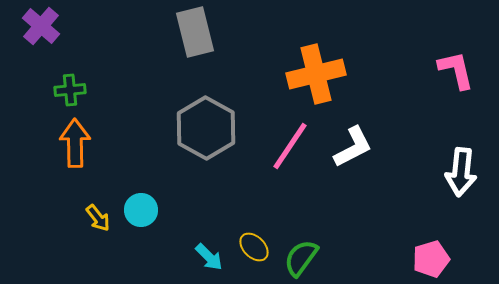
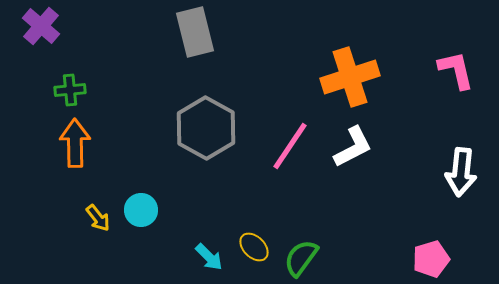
orange cross: moved 34 px right, 3 px down; rotated 4 degrees counterclockwise
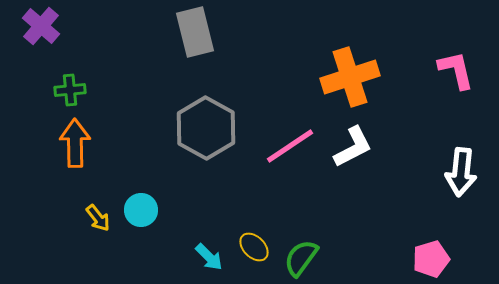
pink line: rotated 22 degrees clockwise
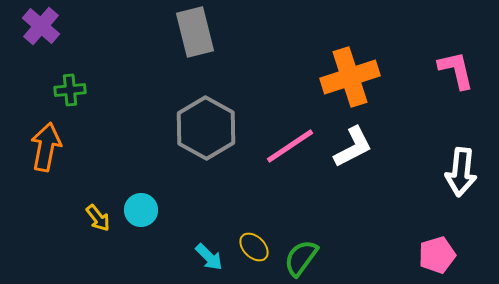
orange arrow: moved 29 px left, 4 px down; rotated 12 degrees clockwise
pink pentagon: moved 6 px right, 4 px up
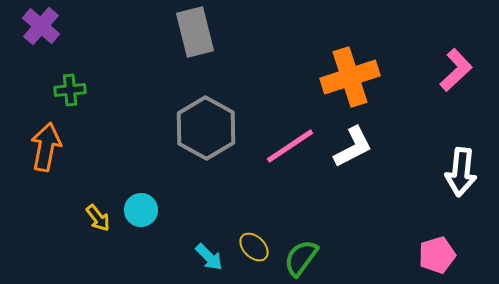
pink L-shape: rotated 60 degrees clockwise
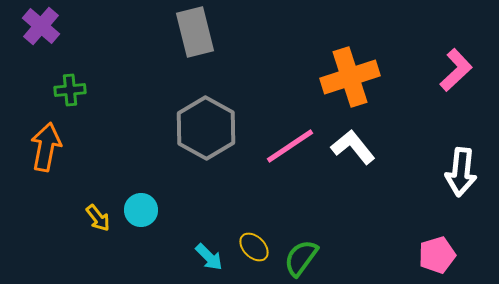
white L-shape: rotated 102 degrees counterclockwise
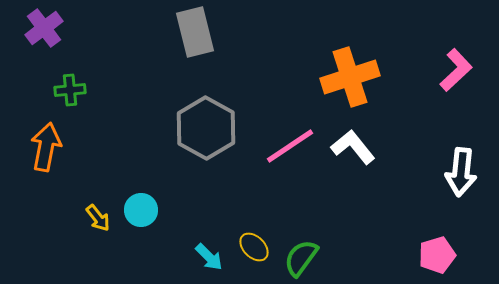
purple cross: moved 3 px right, 2 px down; rotated 12 degrees clockwise
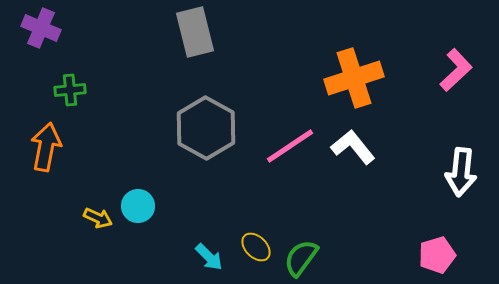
purple cross: moved 3 px left; rotated 30 degrees counterclockwise
orange cross: moved 4 px right, 1 px down
cyan circle: moved 3 px left, 4 px up
yellow arrow: rotated 28 degrees counterclockwise
yellow ellipse: moved 2 px right
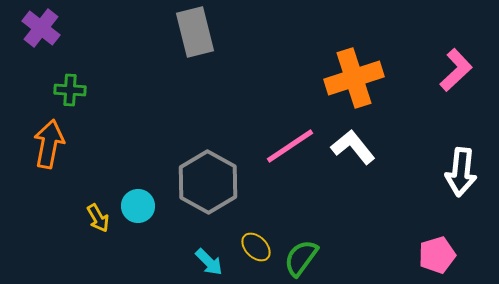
purple cross: rotated 15 degrees clockwise
green cross: rotated 8 degrees clockwise
gray hexagon: moved 2 px right, 54 px down
orange arrow: moved 3 px right, 3 px up
yellow arrow: rotated 36 degrees clockwise
cyan arrow: moved 5 px down
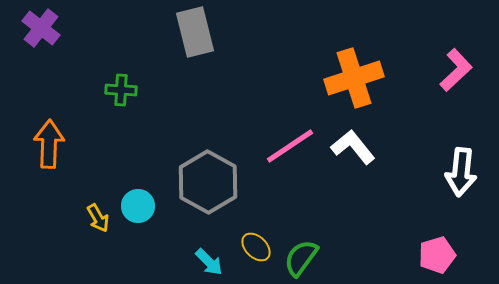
green cross: moved 51 px right
orange arrow: rotated 9 degrees counterclockwise
